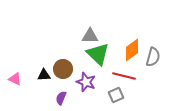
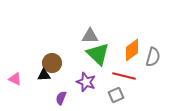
brown circle: moved 11 px left, 6 px up
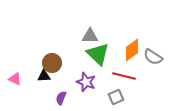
gray semicircle: rotated 108 degrees clockwise
black triangle: moved 1 px down
gray square: moved 2 px down
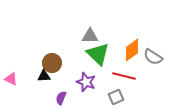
pink triangle: moved 4 px left
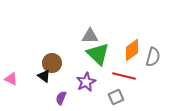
gray semicircle: rotated 108 degrees counterclockwise
black triangle: rotated 40 degrees clockwise
purple star: rotated 24 degrees clockwise
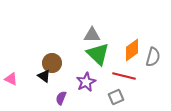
gray triangle: moved 2 px right, 1 px up
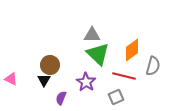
gray semicircle: moved 9 px down
brown circle: moved 2 px left, 2 px down
black triangle: moved 4 px down; rotated 24 degrees clockwise
purple star: rotated 12 degrees counterclockwise
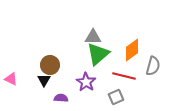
gray triangle: moved 1 px right, 2 px down
green triangle: rotated 35 degrees clockwise
purple semicircle: rotated 72 degrees clockwise
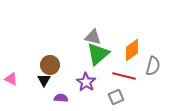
gray triangle: rotated 12 degrees clockwise
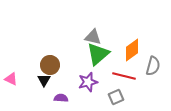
purple star: moved 2 px right; rotated 24 degrees clockwise
